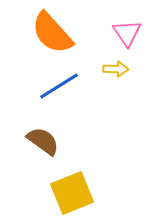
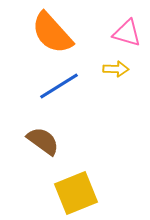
pink triangle: rotated 40 degrees counterclockwise
yellow square: moved 4 px right
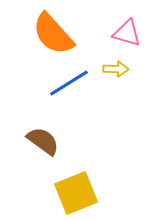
orange semicircle: moved 1 px right, 1 px down
blue line: moved 10 px right, 3 px up
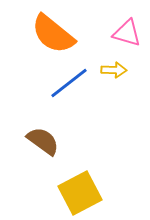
orange semicircle: rotated 9 degrees counterclockwise
yellow arrow: moved 2 px left, 1 px down
blue line: rotated 6 degrees counterclockwise
yellow square: moved 4 px right; rotated 6 degrees counterclockwise
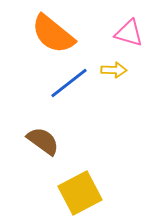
pink triangle: moved 2 px right
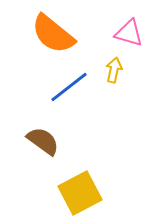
yellow arrow: rotated 80 degrees counterclockwise
blue line: moved 4 px down
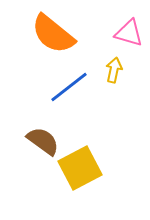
yellow square: moved 25 px up
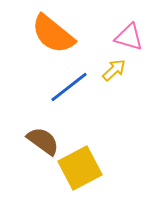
pink triangle: moved 4 px down
yellow arrow: rotated 35 degrees clockwise
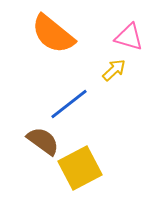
blue line: moved 17 px down
